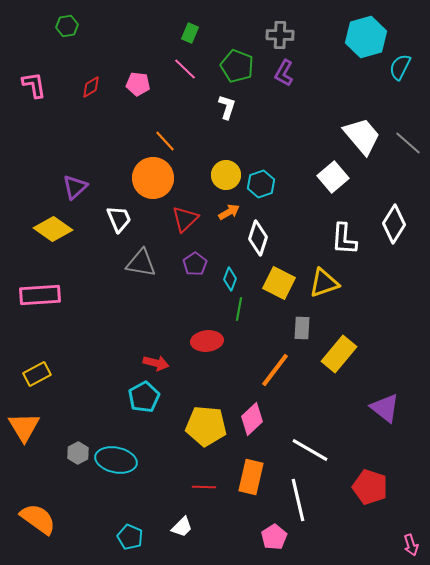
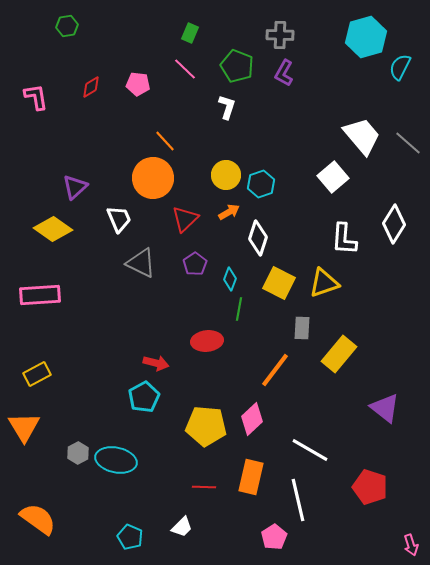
pink L-shape at (34, 85): moved 2 px right, 12 px down
gray triangle at (141, 263): rotated 16 degrees clockwise
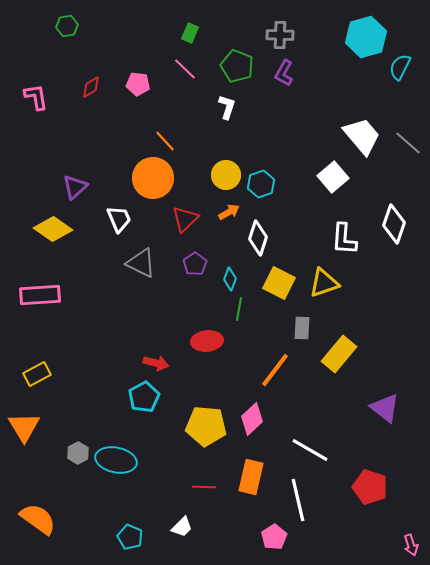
white diamond at (394, 224): rotated 12 degrees counterclockwise
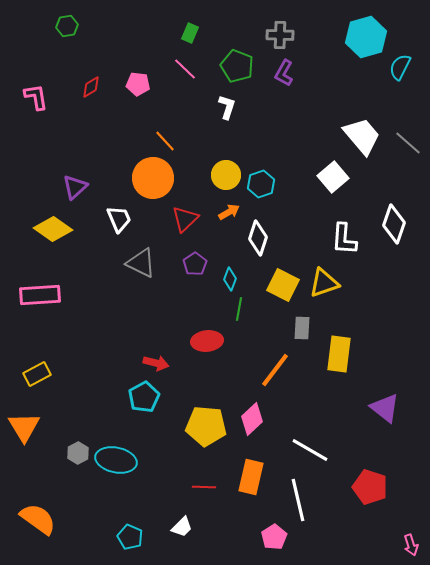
yellow square at (279, 283): moved 4 px right, 2 px down
yellow rectangle at (339, 354): rotated 33 degrees counterclockwise
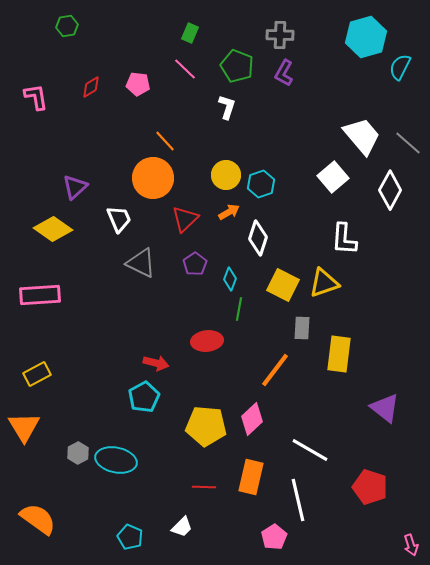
white diamond at (394, 224): moved 4 px left, 34 px up; rotated 9 degrees clockwise
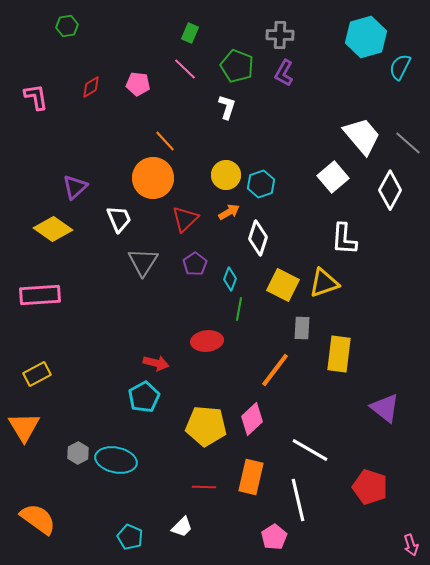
gray triangle at (141, 263): moved 2 px right, 1 px up; rotated 36 degrees clockwise
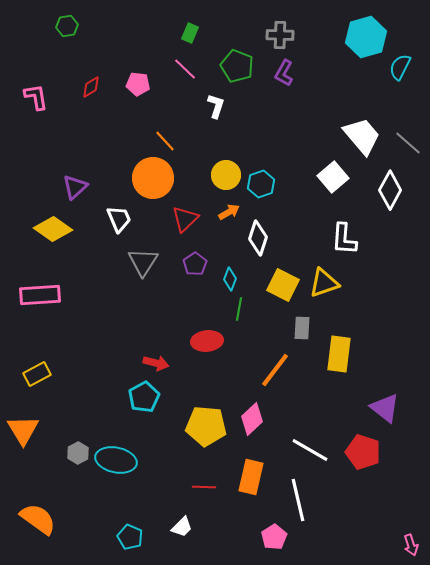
white L-shape at (227, 107): moved 11 px left, 1 px up
orange triangle at (24, 427): moved 1 px left, 3 px down
red pentagon at (370, 487): moved 7 px left, 35 px up
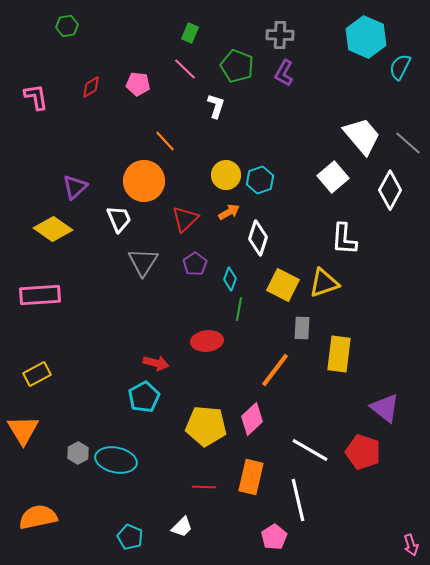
cyan hexagon at (366, 37): rotated 21 degrees counterclockwise
orange circle at (153, 178): moved 9 px left, 3 px down
cyan hexagon at (261, 184): moved 1 px left, 4 px up
orange semicircle at (38, 519): moved 2 px up; rotated 48 degrees counterclockwise
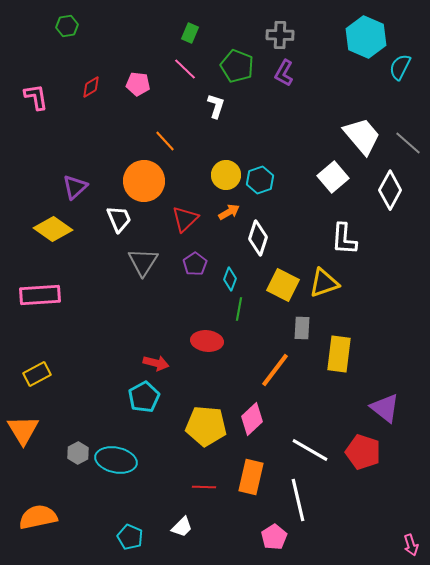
red ellipse at (207, 341): rotated 12 degrees clockwise
